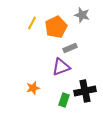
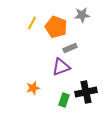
gray star: rotated 21 degrees counterclockwise
orange pentagon: rotated 25 degrees counterclockwise
black cross: moved 1 px right, 1 px down
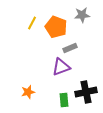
orange star: moved 5 px left, 4 px down
green rectangle: rotated 24 degrees counterclockwise
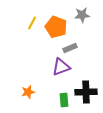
black cross: rotated 10 degrees clockwise
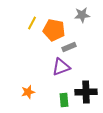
orange pentagon: moved 2 px left, 3 px down; rotated 10 degrees counterclockwise
gray rectangle: moved 1 px left, 1 px up
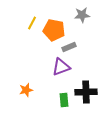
orange star: moved 2 px left, 2 px up
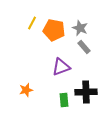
gray star: moved 2 px left, 13 px down; rotated 28 degrees clockwise
gray rectangle: moved 15 px right; rotated 72 degrees clockwise
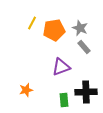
orange pentagon: rotated 20 degrees counterclockwise
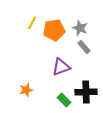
green rectangle: rotated 40 degrees counterclockwise
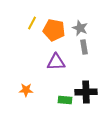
orange pentagon: rotated 20 degrees clockwise
gray rectangle: rotated 32 degrees clockwise
purple triangle: moved 5 px left, 5 px up; rotated 18 degrees clockwise
orange star: rotated 16 degrees clockwise
green rectangle: moved 1 px right; rotated 40 degrees counterclockwise
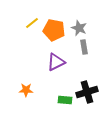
yellow line: rotated 24 degrees clockwise
gray star: moved 1 px left
purple triangle: rotated 24 degrees counterclockwise
black cross: moved 1 px right; rotated 15 degrees counterclockwise
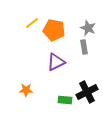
gray star: moved 9 px right
black cross: rotated 10 degrees counterclockwise
